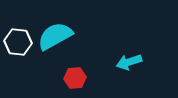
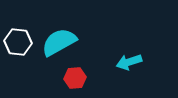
cyan semicircle: moved 4 px right, 6 px down
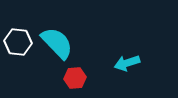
cyan semicircle: moved 2 px left, 1 px down; rotated 75 degrees clockwise
cyan arrow: moved 2 px left, 1 px down
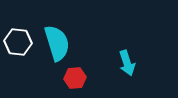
cyan semicircle: rotated 27 degrees clockwise
cyan arrow: rotated 90 degrees counterclockwise
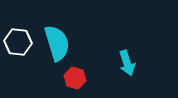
red hexagon: rotated 20 degrees clockwise
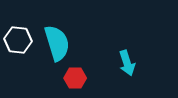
white hexagon: moved 2 px up
red hexagon: rotated 15 degrees counterclockwise
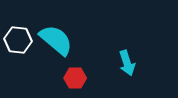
cyan semicircle: moved 1 px left, 3 px up; rotated 33 degrees counterclockwise
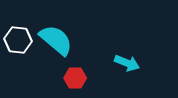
cyan arrow: rotated 50 degrees counterclockwise
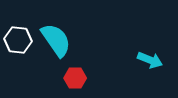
cyan semicircle: rotated 15 degrees clockwise
cyan arrow: moved 23 px right, 3 px up
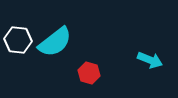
cyan semicircle: moved 1 px left, 2 px down; rotated 87 degrees clockwise
red hexagon: moved 14 px right, 5 px up; rotated 15 degrees clockwise
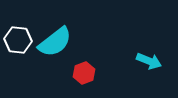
cyan arrow: moved 1 px left, 1 px down
red hexagon: moved 5 px left; rotated 25 degrees clockwise
